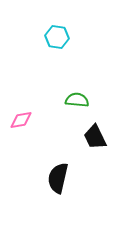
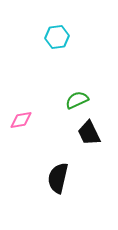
cyan hexagon: rotated 15 degrees counterclockwise
green semicircle: rotated 30 degrees counterclockwise
black trapezoid: moved 6 px left, 4 px up
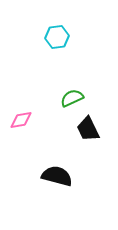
green semicircle: moved 5 px left, 2 px up
black trapezoid: moved 1 px left, 4 px up
black semicircle: moved 1 px left, 2 px up; rotated 92 degrees clockwise
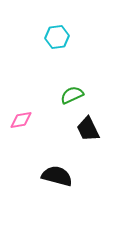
green semicircle: moved 3 px up
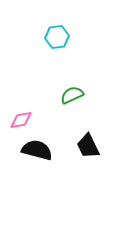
black trapezoid: moved 17 px down
black semicircle: moved 20 px left, 26 px up
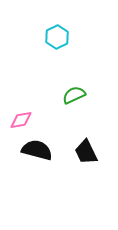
cyan hexagon: rotated 20 degrees counterclockwise
green semicircle: moved 2 px right
black trapezoid: moved 2 px left, 6 px down
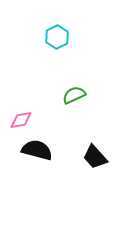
black trapezoid: moved 9 px right, 5 px down; rotated 16 degrees counterclockwise
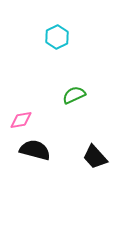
black semicircle: moved 2 px left
